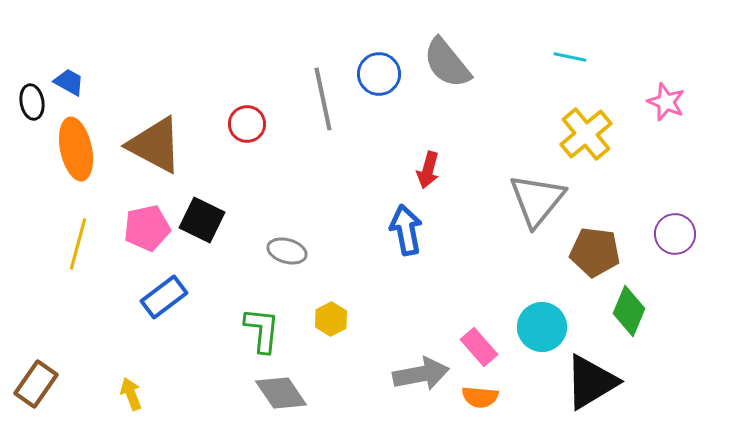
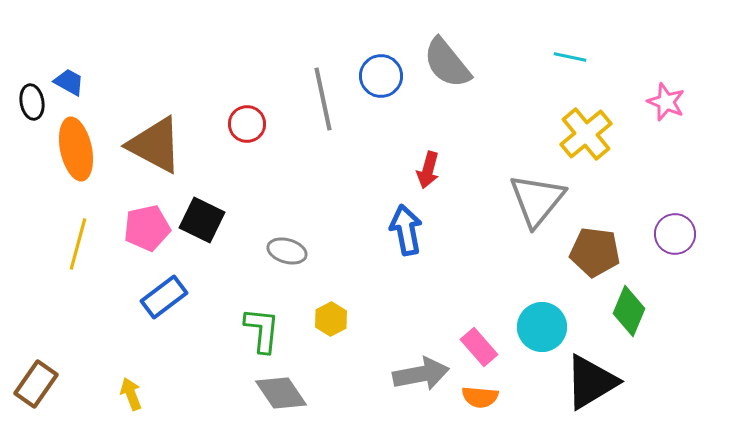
blue circle: moved 2 px right, 2 px down
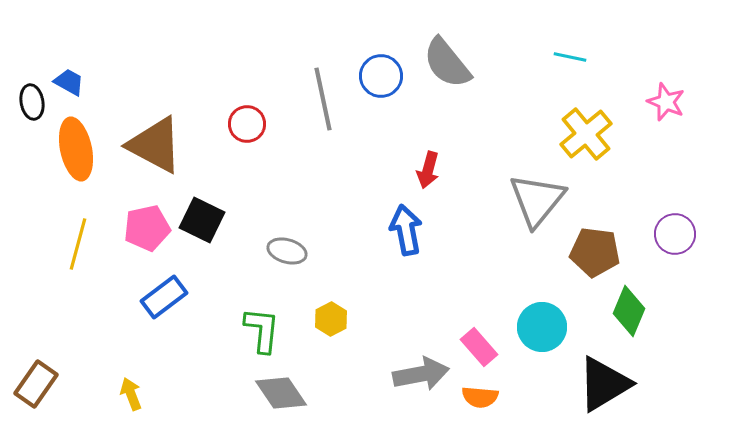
black triangle: moved 13 px right, 2 px down
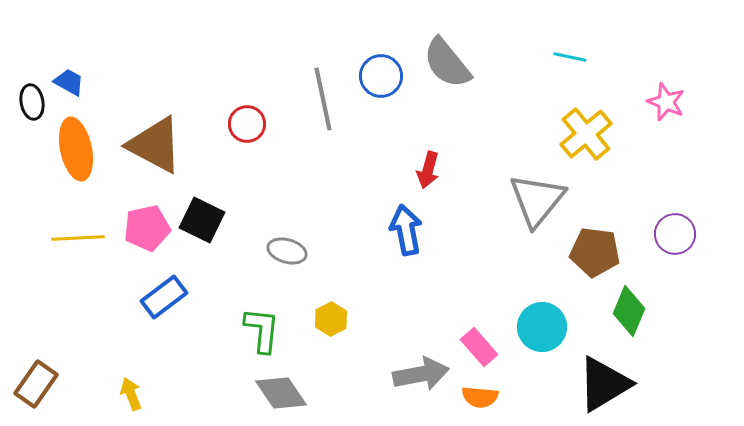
yellow line: moved 6 px up; rotated 72 degrees clockwise
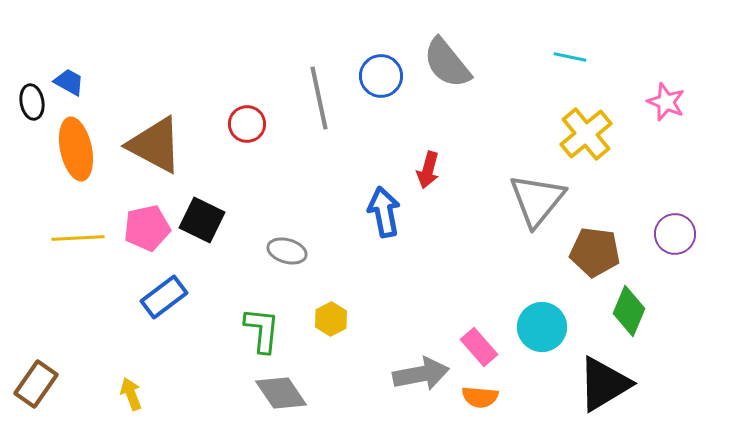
gray line: moved 4 px left, 1 px up
blue arrow: moved 22 px left, 18 px up
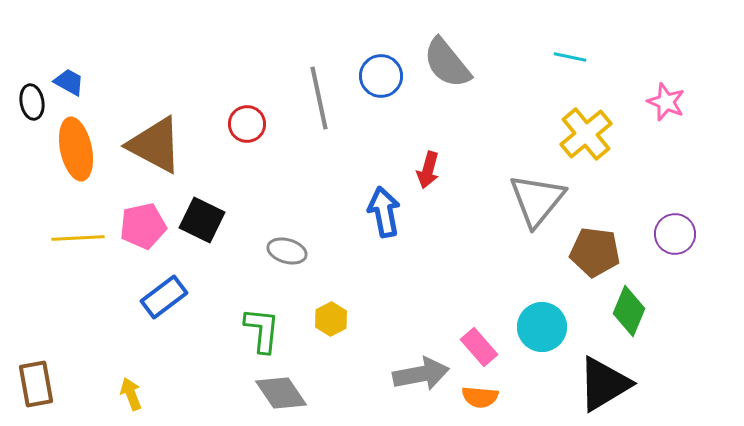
pink pentagon: moved 4 px left, 2 px up
brown rectangle: rotated 45 degrees counterclockwise
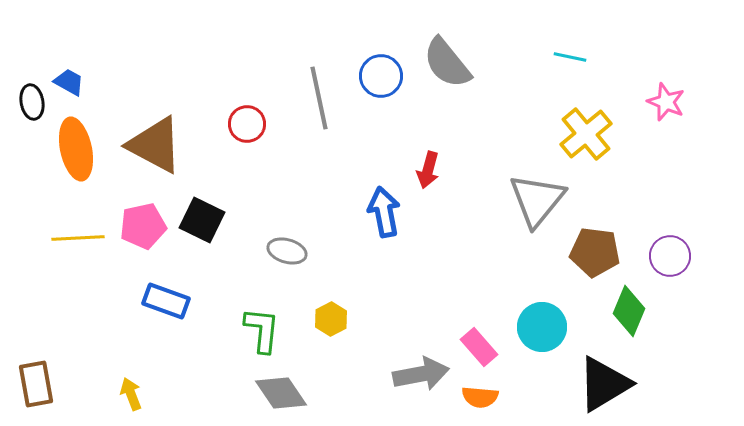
purple circle: moved 5 px left, 22 px down
blue rectangle: moved 2 px right, 4 px down; rotated 57 degrees clockwise
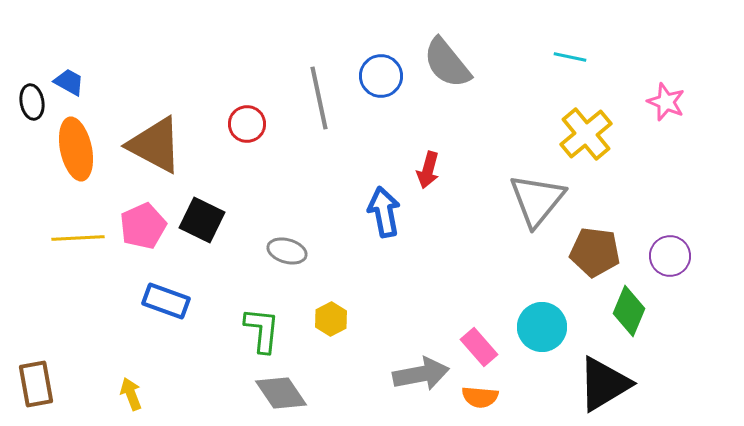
pink pentagon: rotated 12 degrees counterclockwise
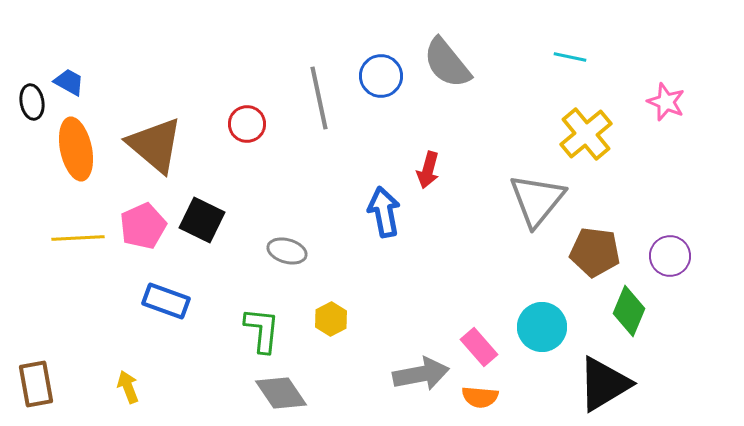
brown triangle: rotated 12 degrees clockwise
yellow arrow: moved 3 px left, 7 px up
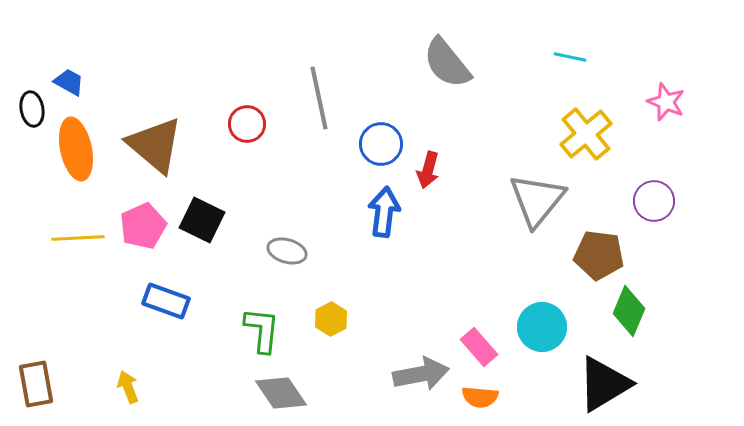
blue circle: moved 68 px down
black ellipse: moved 7 px down
blue arrow: rotated 18 degrees clockwise
brown pentagon: moved 4 px right, 3 px down
purple circle: moved 16 px left, 55 px up
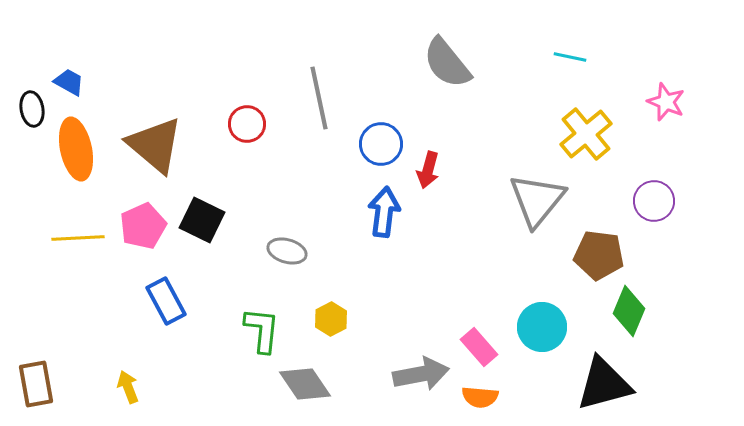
blue rectangle: rotated 42 degrees clockwise
black triangle: rotated 16 degrees clockwise
gray diamond: moved 24 px right, 9 px up
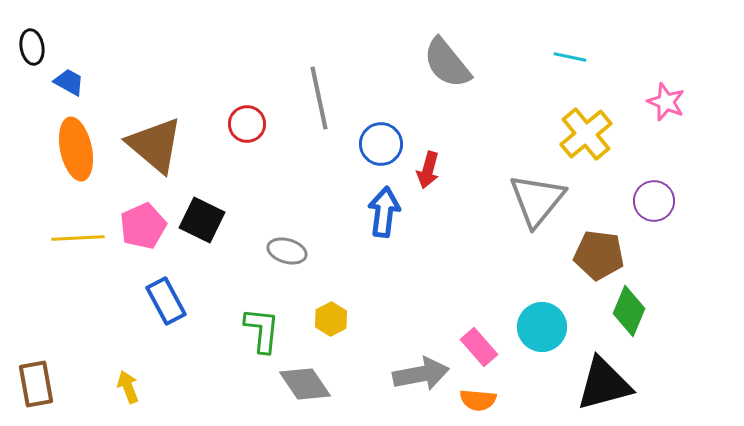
black ellipse: moved 62 px up
orange semicircle: moved 2 px left, 3 px down
